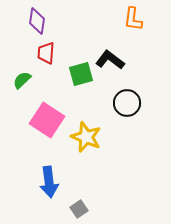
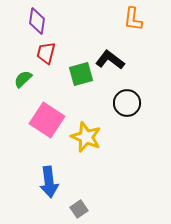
red trapezoid: rotated 10 degrees clockwise
green semicircle: moved 1 px right, 1 px up
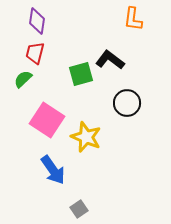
red trapezoid: moved 11 px left
blue arrow: moved 4 px right, 12 px up; rotated 28 degrees counterclockwise
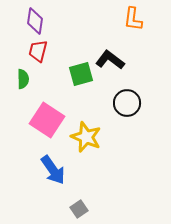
purple diamond: moved 2 px left
red trapezoid: moved 3 px right, 2 px up
green semicircle: rotated 132 degrees clockwise
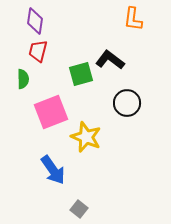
pink square: moved 4 px right, 8 px up; rotated 36 degrees clockwise
gray square: rotated 18 degrees counterclockwise
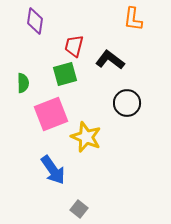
red trapezoid: moved 36 px right, 5 px up
green square: moved 16 px left
green semicircle: moved 4 px down
pink square: moved 2 px down
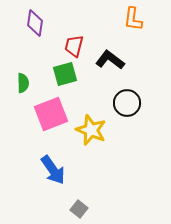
purple diamond: moved 2 px down
yellow star: moved 5 px right, 7 px up
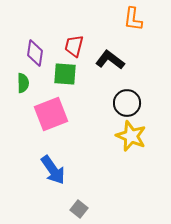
purple diamond: moved 30 px down
green square: rotated 20 degrees clockwise
yellow star: moved 40 px right, 6 px down
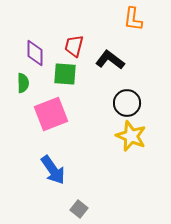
purple diamond: rotated 8 degrees counterclockwise
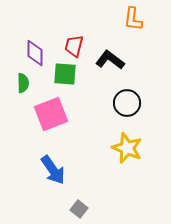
yellow star: moved 4 px left, 12 px down
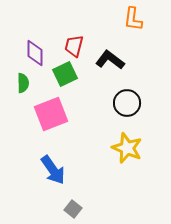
green square: rotated 30 degrees counterclockwise
gray square: moved 6 px left
